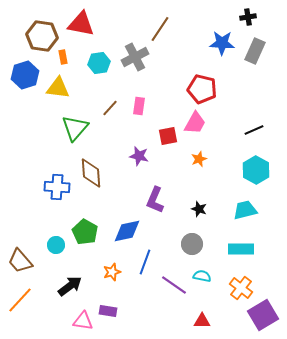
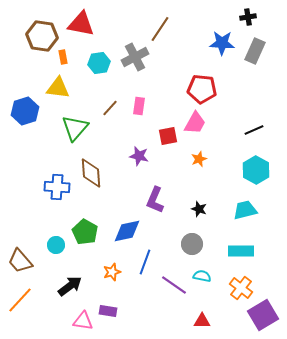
blue hexagon at (25, 75): moved 36 px down
red pentagon at (202, 89): rotated 8 degrees counterclockwise
cyan rectangle at (241, 249): moved 2 px down
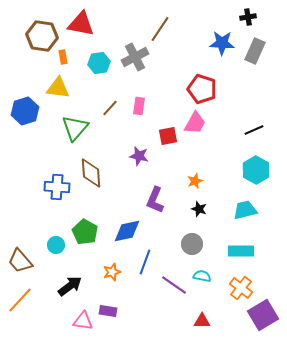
red pentagon at (202, 89): rotated 12 degrees clockwise
orange star at (199, 159): moved 4 px left, 22 px down
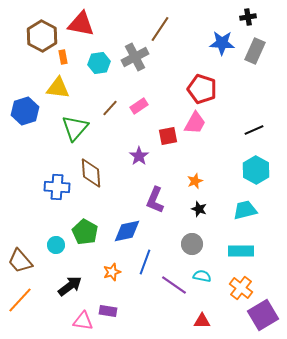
brown hexagon at (42, 36): rotated 20 degrees clockwise
pink rectangle at (139, 106): rotated 48 degrees clockwise
purple star at (139, 156): rotated 24 degrees clockwise
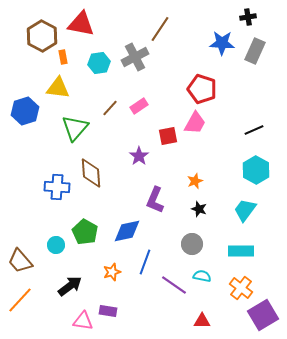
cyan trapezoid at (245, 210): rotated 40 degrees counterclockwise
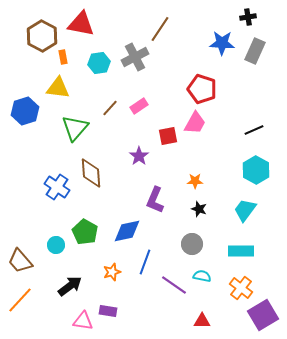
orange star at (195, 181): rotated 21 degrees clockwise
blue cross at (57, 187): rotated 30 degrees clockwise
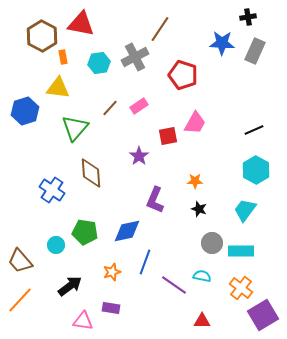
red pentagon at (202, 89): moved 19 px left, 14 px up
blue cross at (57, 187): moved 5 px left, 3 px down
green pentagon at (85, 232): rotated 20 degrees counterclockwise
gray circle at (192, 244): moved 20 px right, 1 px up
purple rectangle at (108, 311): moved 3 px right, 3 px up
